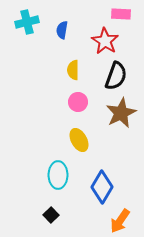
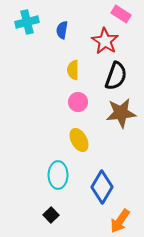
pink rectangle: rotated 30 degrees clockwise
brown star: rotated 20 degrees clockwise
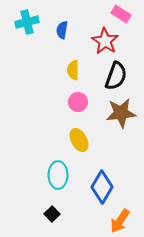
black square: moved 1 px right, 1 px up
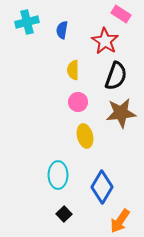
yellow ellipse: moved 6 px right, 4 px up; rotated 15 degrees clockwise
black square: moved 12 px right
